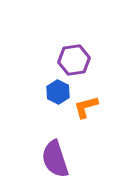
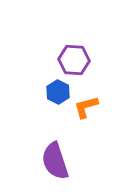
purple hexagon: rotated 12 degrees clockwise
purple semicircle: moved 2 px down
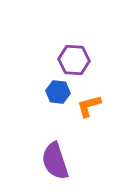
blue hexagon: rotated 20 degrees counterclockwise
orange L-shape: moved 3 px right, 1 px up
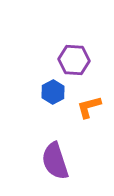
blue hexagon: moved 5 px left; rotated 25 degrees clockwise
orange L-shape: moved 1 px down
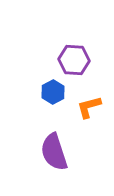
purple semicircle: moved 1 px left, 9 px up
